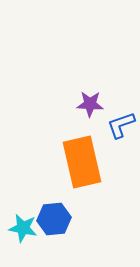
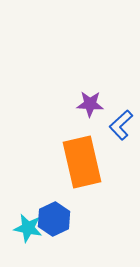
blue L-shape: rotated 24 degrees counterclockwise
blue hexagon: rotated 20 degrees counterclockwise
cyan star: moved 5 px right
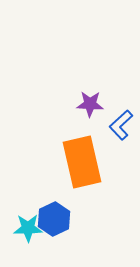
cyan star: rotated 12 degrees counterclockwise
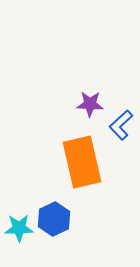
cyan star: moved 9 px left
